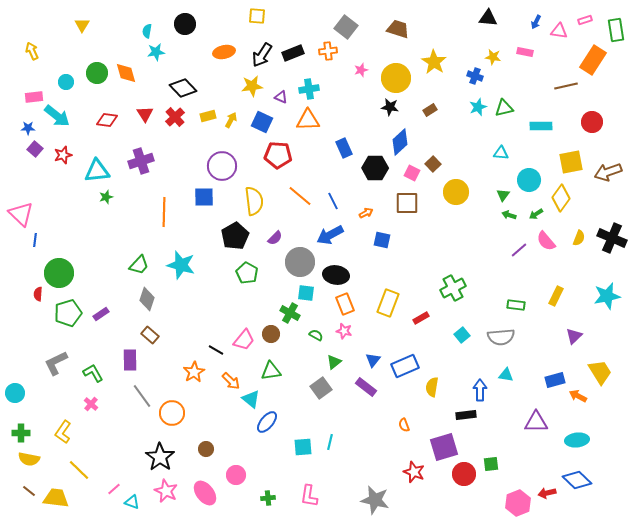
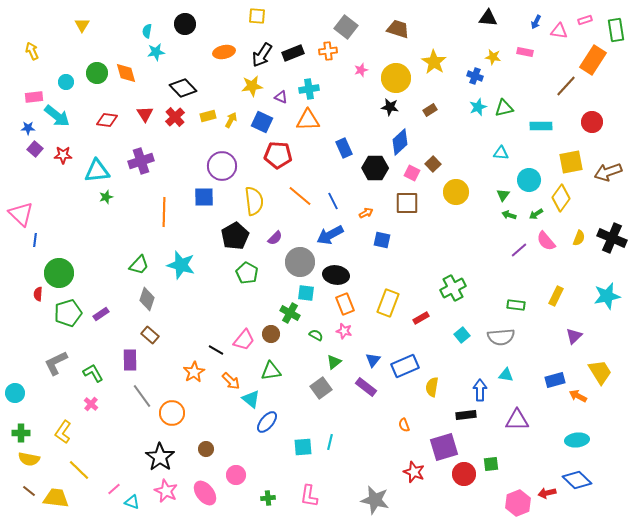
brown line at (566, 86): rotated 35 degrees counterclockwise
red star at (63, 155): rotated 18 degrees clockwise
purple triangle at (536, 422): moved 19 px left, 2 px up
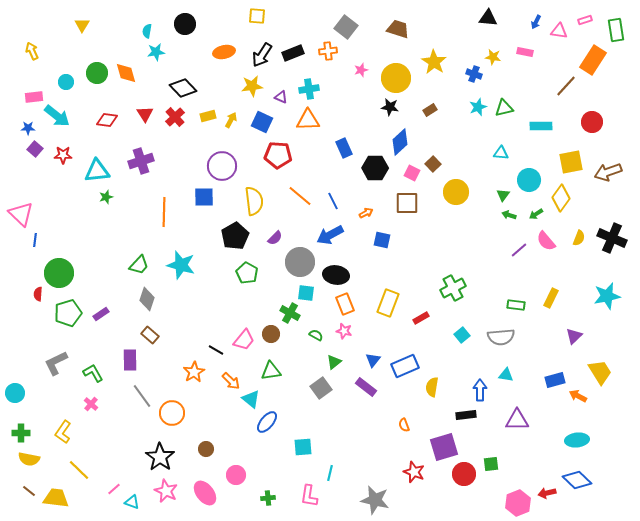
blue cross at (475, 76): moved 1 px left, 2 px up
yellow rectangle at (556, 296): moved 5 px left, 2 px down
cyan line at (330, 442): moved 31 px down
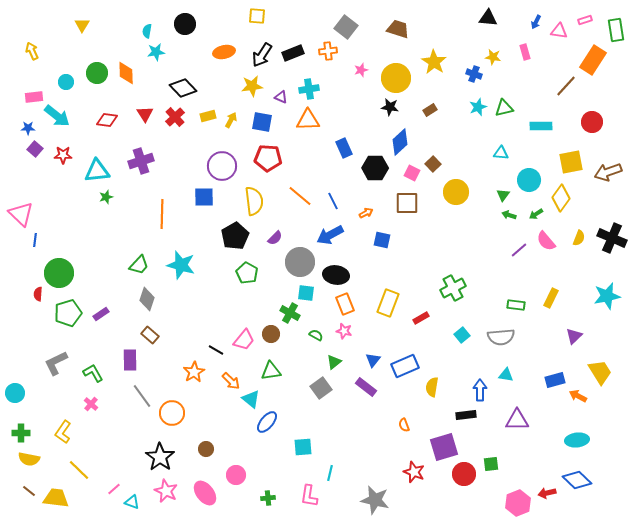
pink rectangle at (525, 52): rotated 63 degrees clockwise
orange diamond at (126, 73): rotated 15 degrees clockwise
blue square at (262, 122): rotated 15 degrees counterclockwise
red pentagon at (278, 155): moved 10 px left, 3 px down
orange line at (164, 212): moved 2 px left, 2 px down
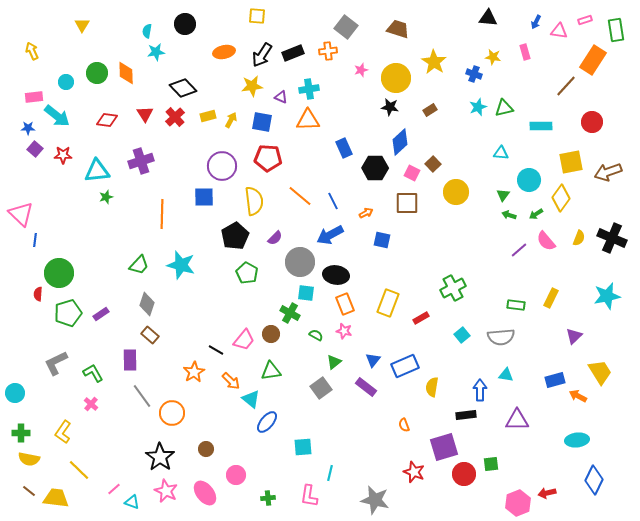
gray diamond at (147, 299): moved 5 px down
blue diamond at (577, 480): moved 17 px right; rotated 72 degrees clockwise
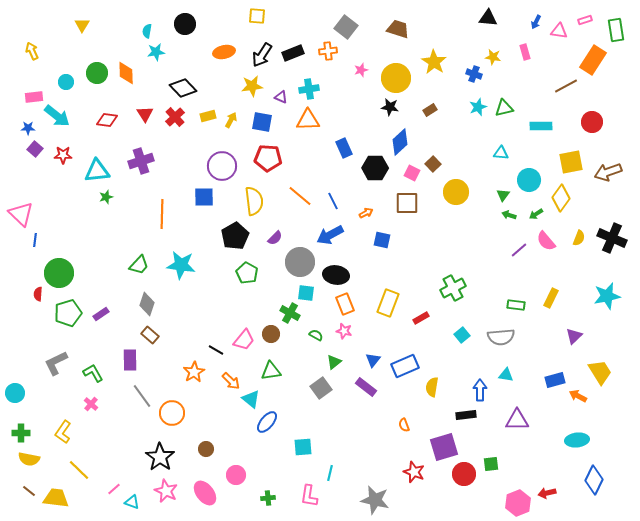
brown line at (566, 86): rotated 20 degrees clockwise
cyan star at (181, 265): rotated 8 degrees counterclockwise
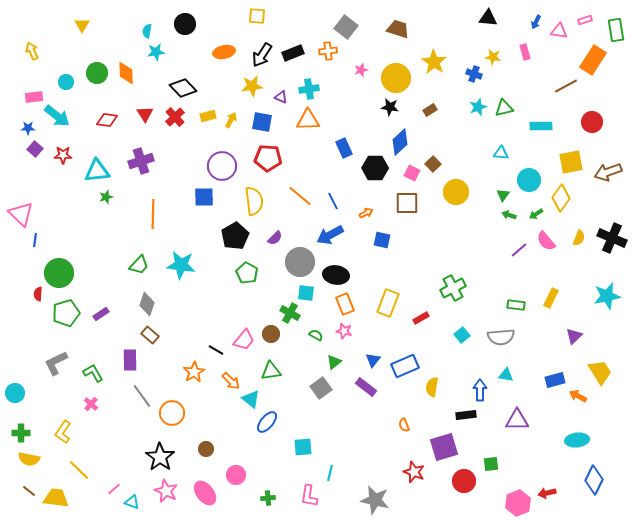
orange line at (162, 214): moved 9 px left
green pentagon at (68, 313): moved 2 px left
red circle at (464, 474): moved 7 px down
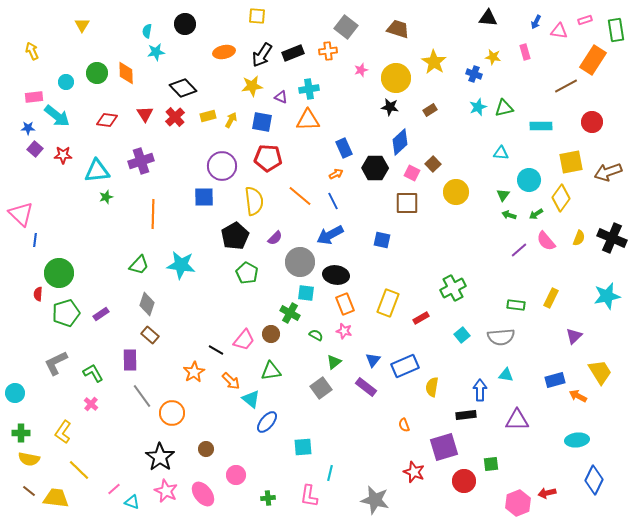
orange arrow at (366, 213): moved 30 px left, 39 px up
pink ellipse at (205, 493): moved 2 px left, 1 px down
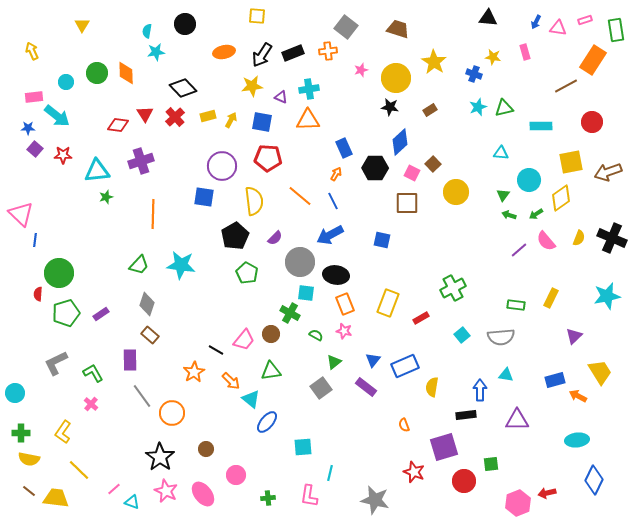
pink triangle at (559, 31): moved 1 px left, 3 px up
red diamond at (107, 120): moved 11 px right, 5 px down
orange arrow at (336, 174): rotated 32 degrees counterclockwise
blue square at (204, 197): rotated 10 degrees clockwise
yellow diamond at (561, 198): rotated 20 degrees clockwise
